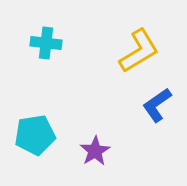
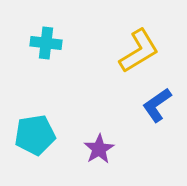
purple star: moved 4 px right, 2 px up
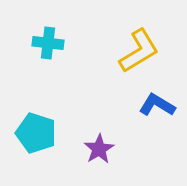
cyan cross: moved 2 px right
blue L-shape: rotated 66 degrees clockwise
cyan pentagon: moved 1 px right, 2 px up; rotated 27 degrees clockwise
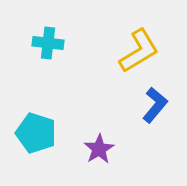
blue L-shape: moved 2 px left; rotated 99 degrees clockwise
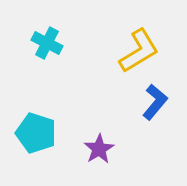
cyan cross: moved 1 px left; rotated 20 degrees clockwise
blue L-shape: moved 3 px up
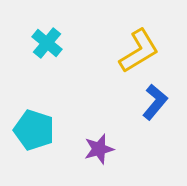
cyan cross: rotated 12 degrees clockwise
cyan pentagon: moved 2 px left, 3 px up
purple star: rotated 16 degrees clockwise
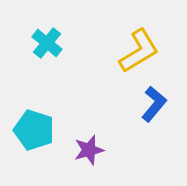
blue L-shape: moved 1 px left, 2 px down
purple star: moved 10 px left, 1 px down
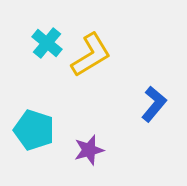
yellow L-shape: moved 48 px left, 4 px down
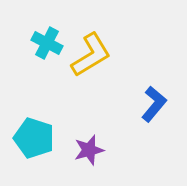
cyan cross: rotated 12 degrees counterclockwise
cyan pentagon: moved 8 px down
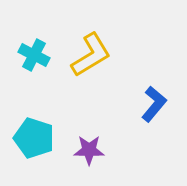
cyan cross: moved 13 px left, 12 px down
purple star: rotated 16 degrees clockwise
